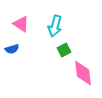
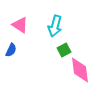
pink triangle: moved 1 px left, 1 px down
blue semicircle: moved 1 px left, 1 px down; rotated 48 degrees counterclockwise
pink diamond: moved 3 px left, 3 px up
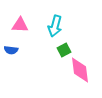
pink triangle: rotated 30 degrees counterclockwise
blue semicircle: rotated 72 degrees clockwise
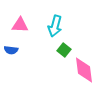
green square: rotated 24 degrees counterclockwise
pink diamond: moved 4 px right
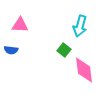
cyan arrow: moved 25 px right
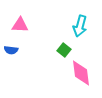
pink diamond: moved 3 px left, 3 px down
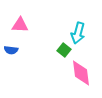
cyan arrow: moved 2 px left, 7 px down
